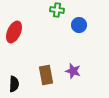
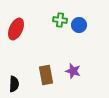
green cross: moved 3 px right, 10 px down
red ellipse: moved 2 px right, 3 px up
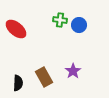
red ellipse: rotated 75 degrees counterclockwise
purple star: rotated 21 degrees clockwise
brown rectangle: moved 2 px left, 2 px down; rotated 18 degrees counterclockwise
black semicircle: moved 4 px right, 1 px up
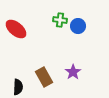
blue circle: moved 1 px left, 1 px down
purple star: moved 1 px down
black semicircle: moved 4 px down
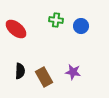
green cross: moved 4 px left
blue circle: moved 3 px right
purple star: rotated 28 degrees counterclockwise
black semicircle: moved 2 px right, 16 px up
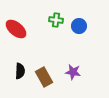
blue circle: moved 2 px left
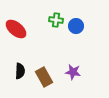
blue circle: moved 3 px left
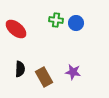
blue circle: moved 3 px up
black semicircle: moved 2 px up
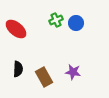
green cross: rotated 32 degrees counterclockwise
black semicircle: moved 2 px left
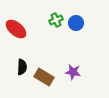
black semicircle: moved 4 px right, 2 px up
brown rectangle: rotated 30 degrees counterclockwise
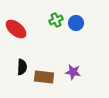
brown rectangle: rotated 24 degrees counterclockwise
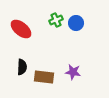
red ellipse: moved 5 px right
